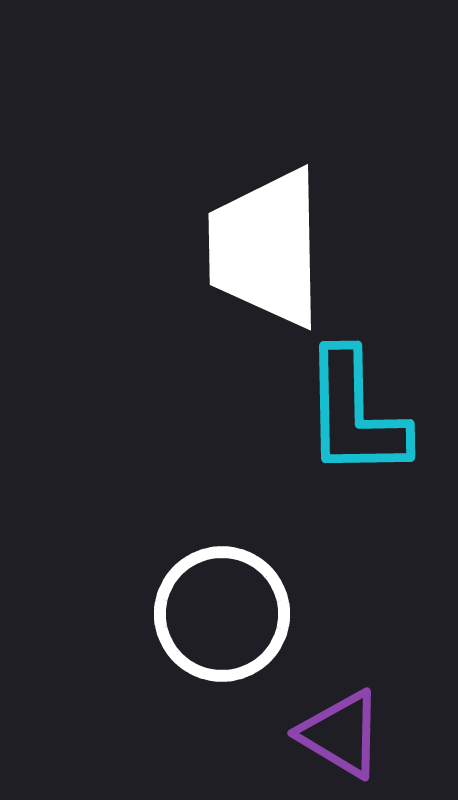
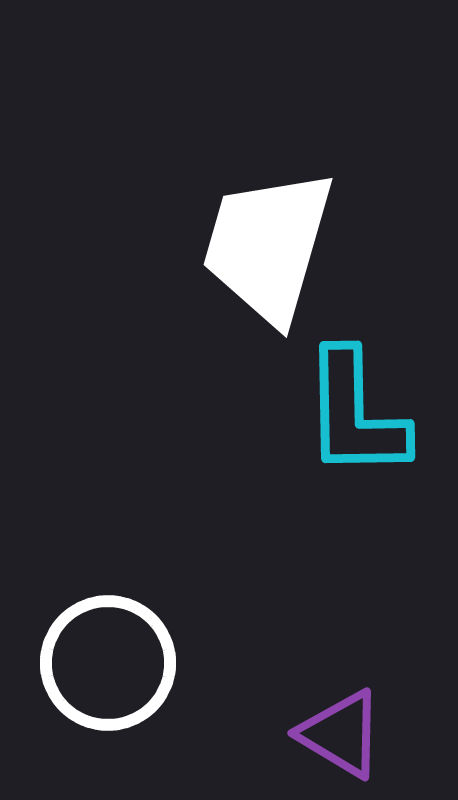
white trapezoid: moved 2 px right, 2 px up; rotated 17 degrees clockwise
white circle: moved 114 px left, 49 px down
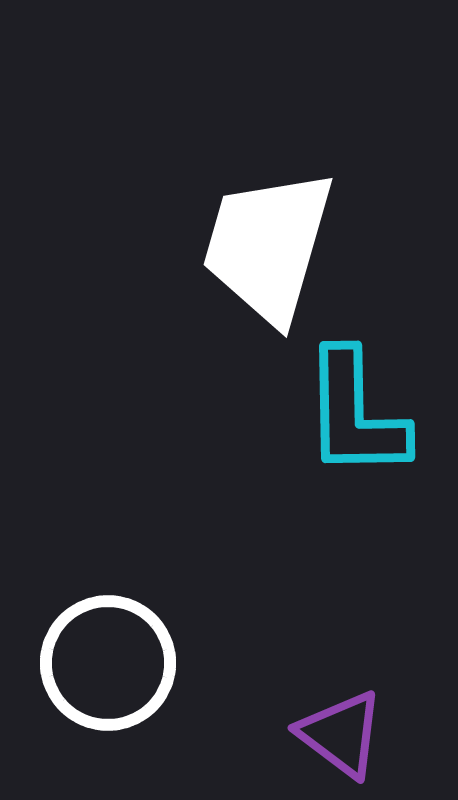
purple triangle: rotated 6 degrees clockwise
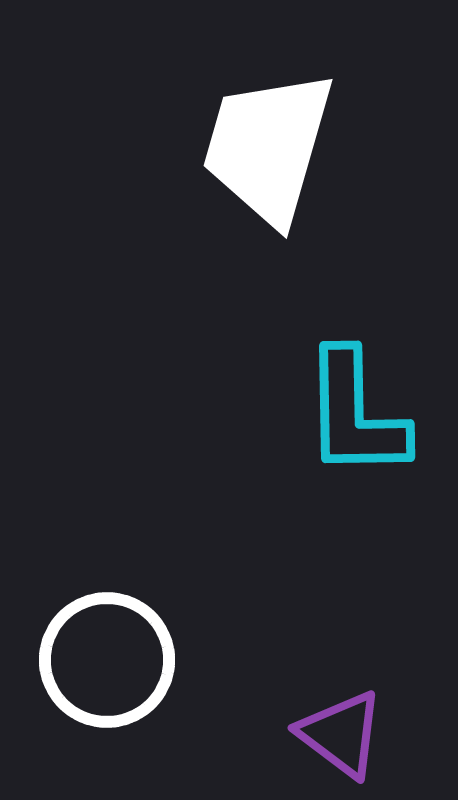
white trapezoid: moved 99 px up
white circle: moved 1 px left, 3 px up
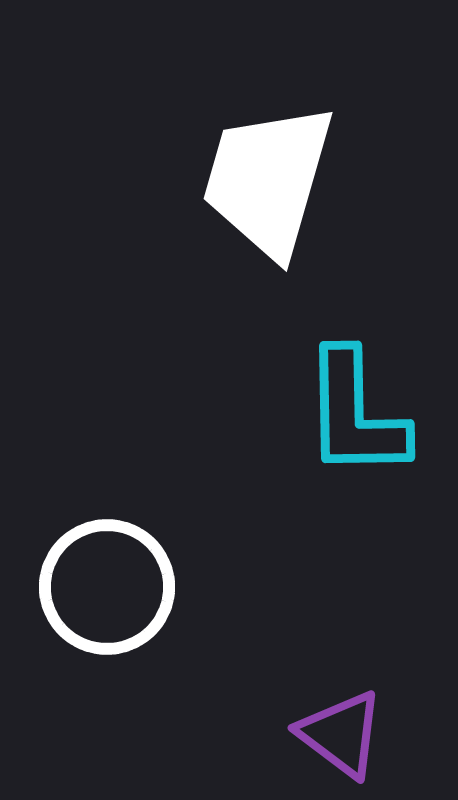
white trapezoid: moved 33 px down
white circle: moved 73 px up
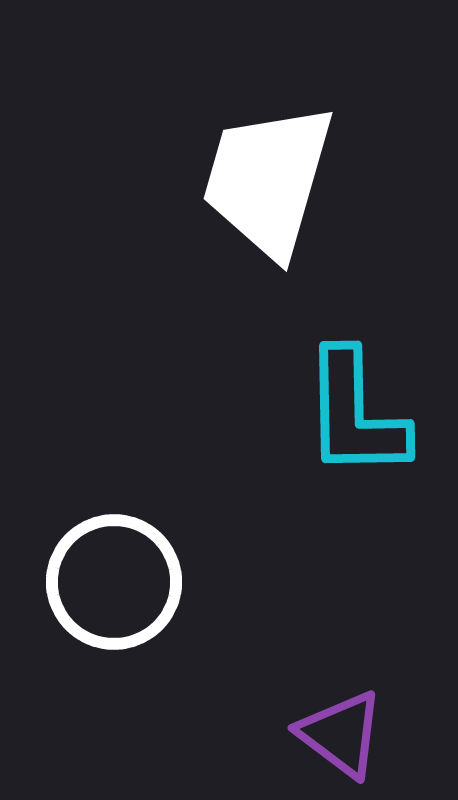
white circle: moved 7 px right, 5 px up
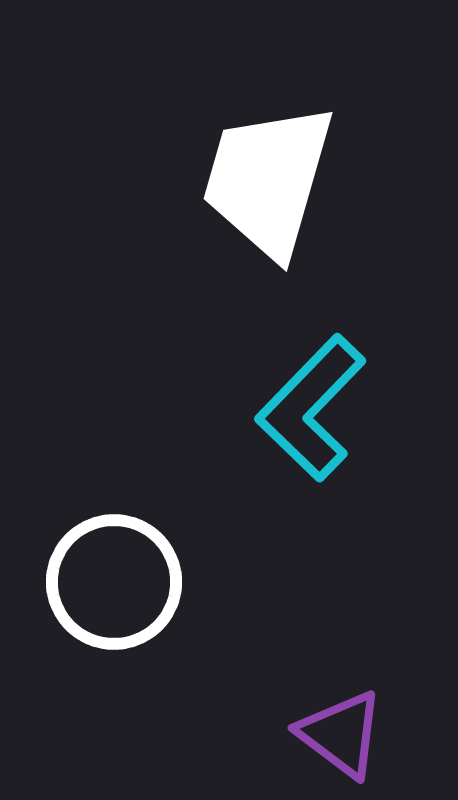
cyan L-shape: moved 44 px left, 6 px up; rotated 45 degrees clockwise
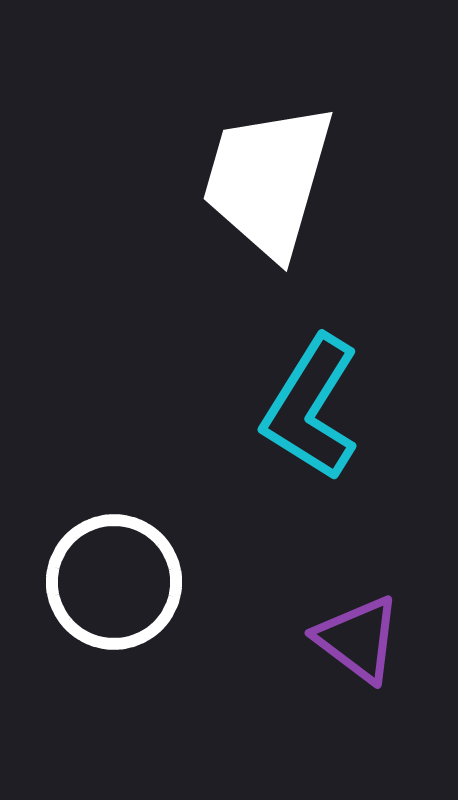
cyan L-shape: rotated 12 degrees counterclockwise
purple triangle: moved 17 px right, 95 px up
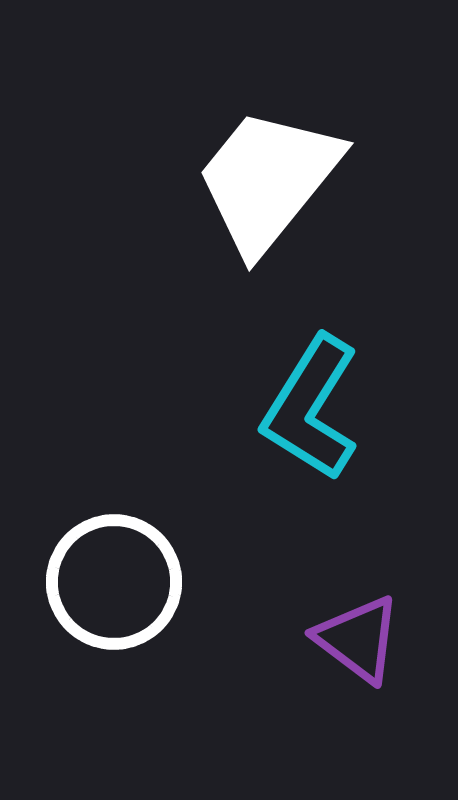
white trapezoid: rotated 23 degrees clockwise
